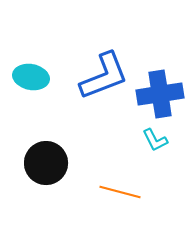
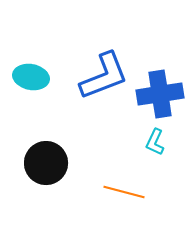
cyan L-shape: moved 2 px down; rotated 52 degrees clockwise
orange line: moved 4 px right
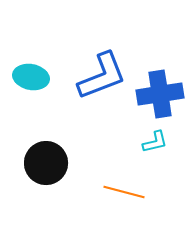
blue L-shape: moved 2 px left
cyan L-shape: rotated 128 degrees counterclockwise
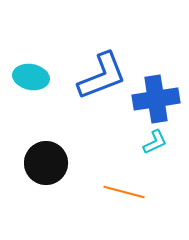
blue cross: moved 4 px left, 5 px down
cyan L-shape: rotated 12 degrees counterclockwise
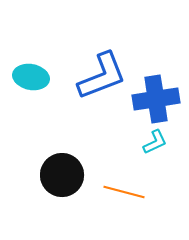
black circle: moved 16 px right, 12 px down
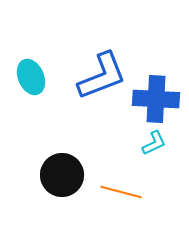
cyan ellipse: rotated 56 degrees clockwise
blue cross: rotated 12 degrees clockwise
cyan L-shape: moved 1 px left, 1 px down
orange line: moved 3 px left
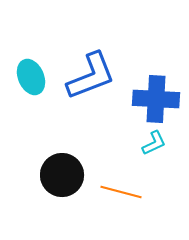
blue L-shape: moved 11 px left
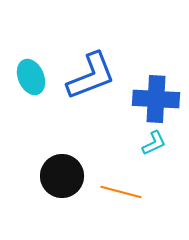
black circle: moved 1 px down
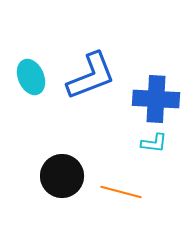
cyan L-shape: rotated 32 degrees clockwise
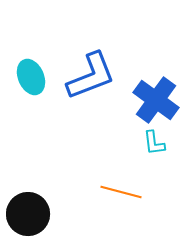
blue cross: moved 1 px down; rotated 33 degrees clockwise
cyan L-shape: rotated 76 degrees clockwise
black circle: moved 34 px left, 38 px down
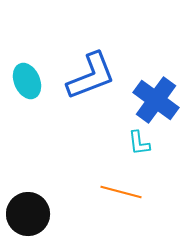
cyan ellipse: moved 4 px left, 4 px down
cyan L-shape: moved 15 px left
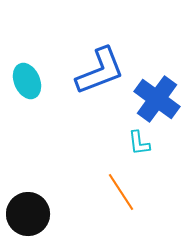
blue L-shape: moved 9 px right, 5 px up
blue cross: moved 1 px right, 1 px up
orange line: rotated 42 degrees clockwise
